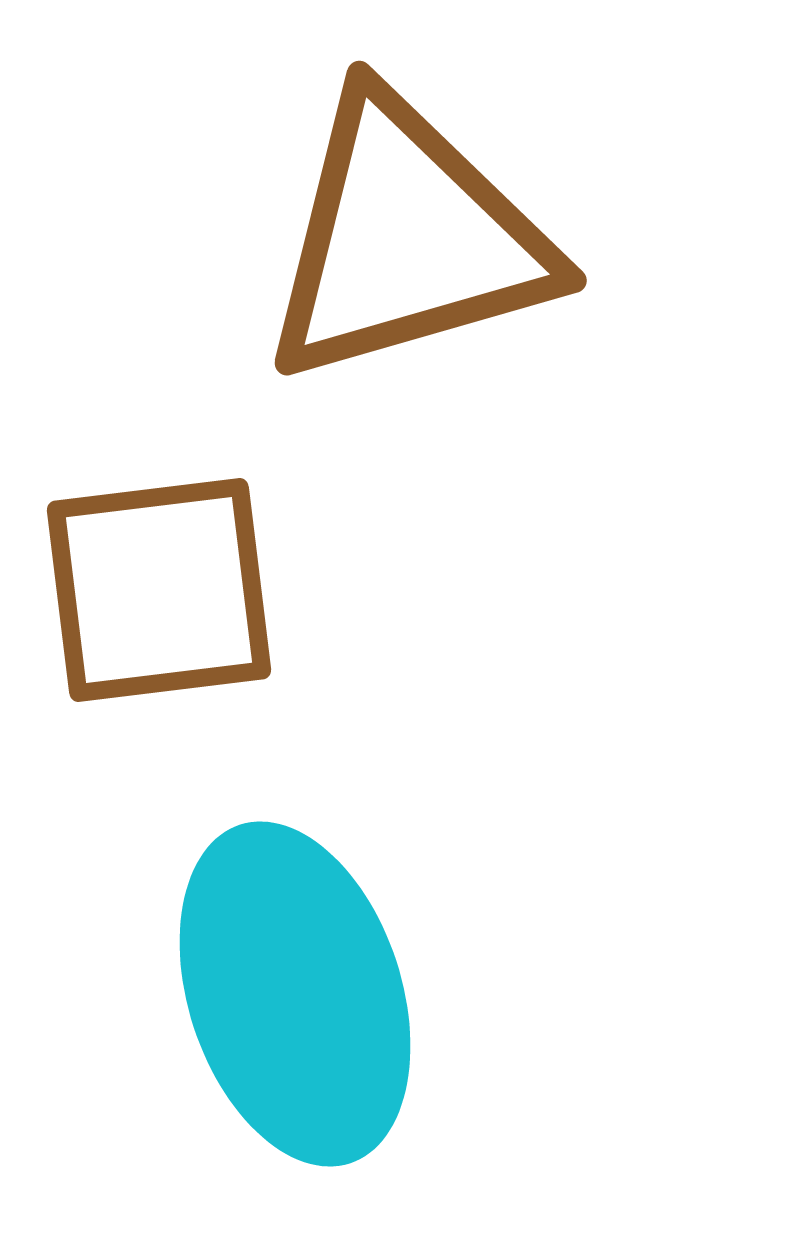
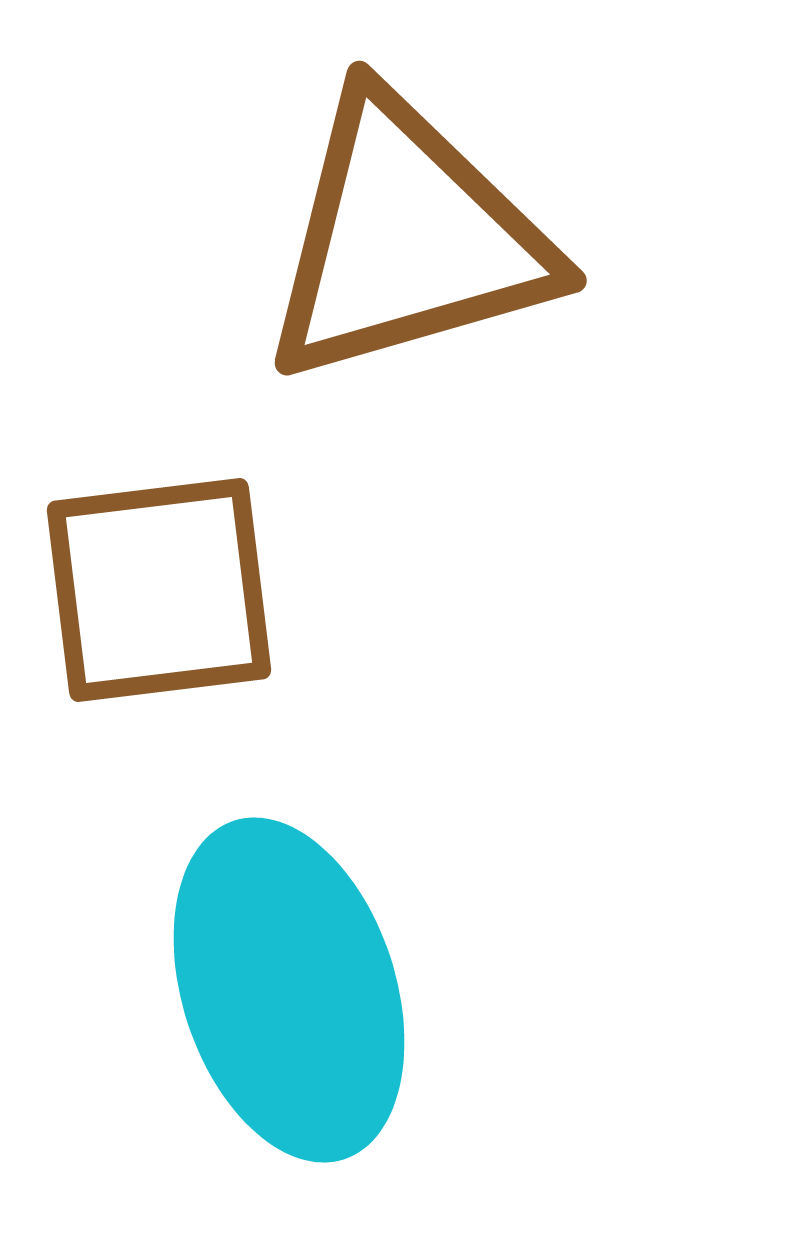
cyan ellipse: moved 6 px left, 4 px up
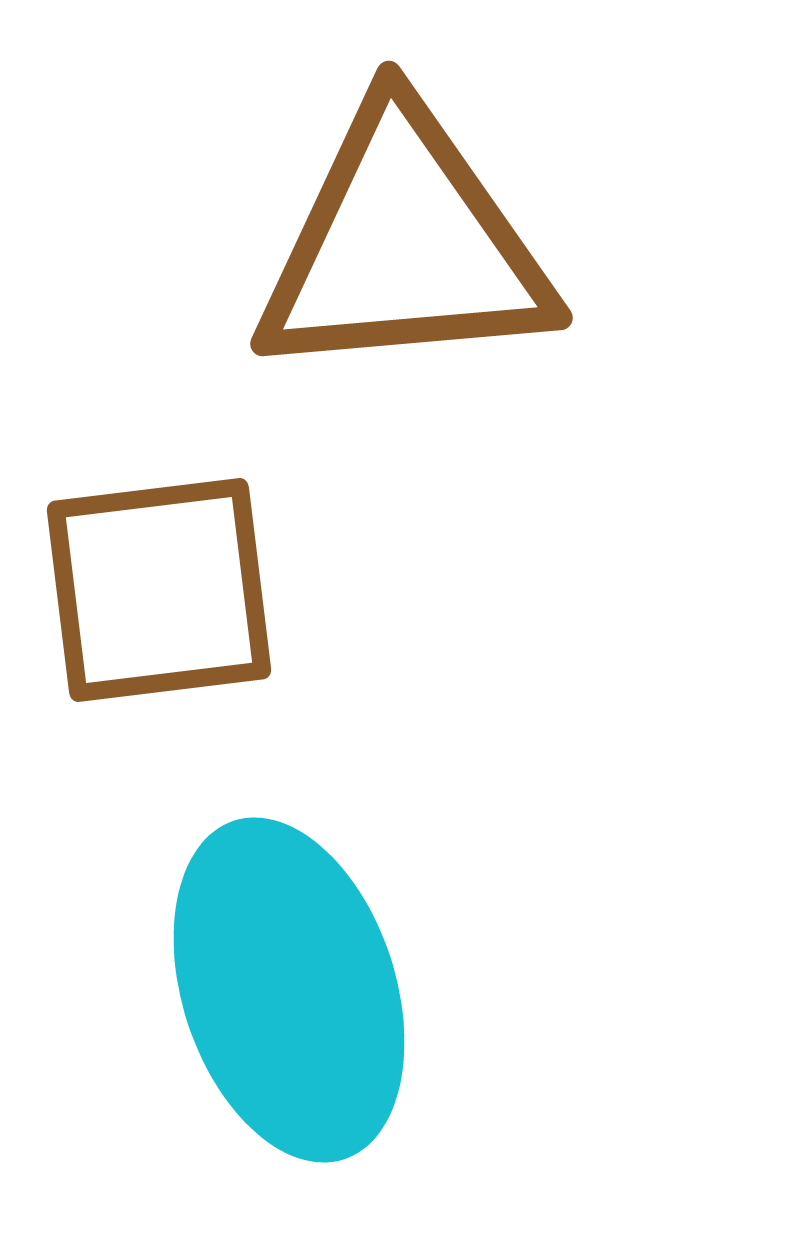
brown triangle: moved 3 px left, 6 px down; rotated 11 degrees clockwise
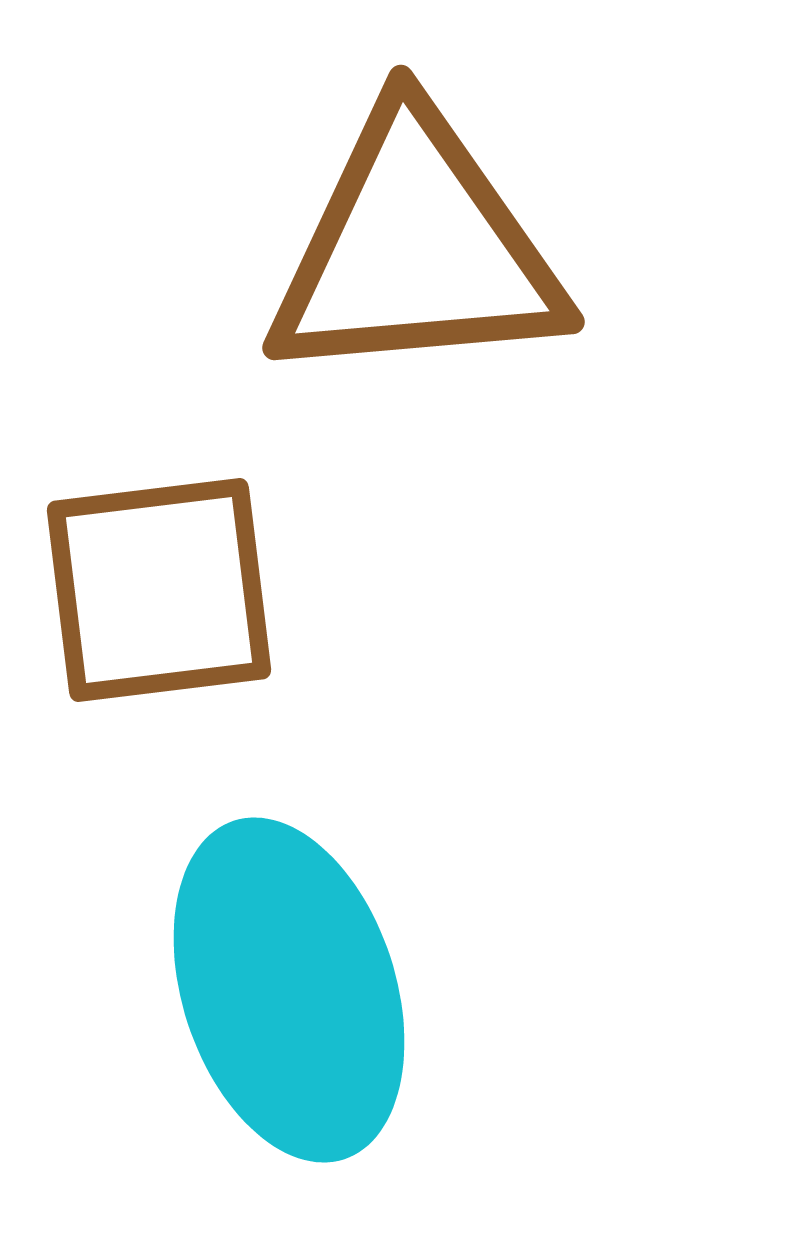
brown triangle: moved 12 px right, 4 px down
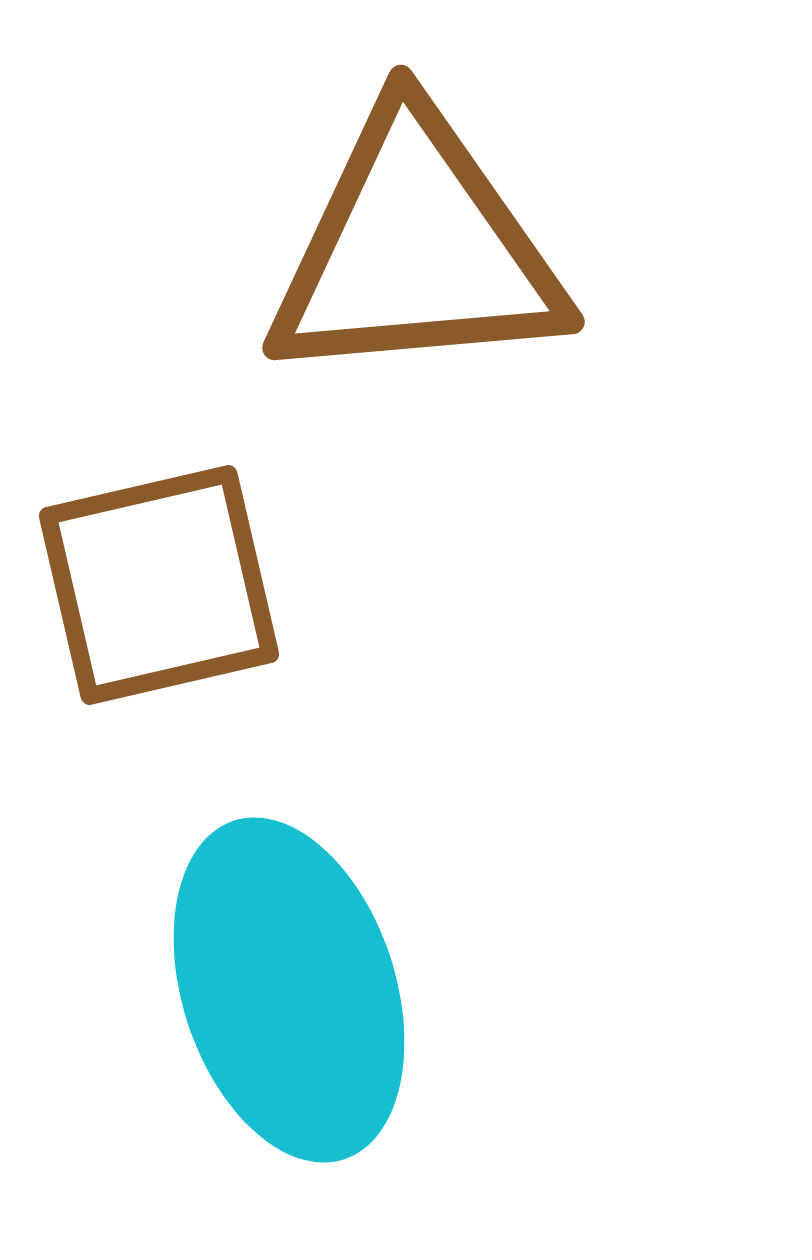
brown square: moved 5 px up; rotated 6 degrees counterclockwise
